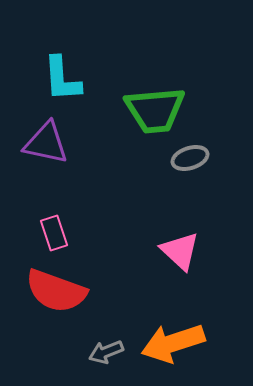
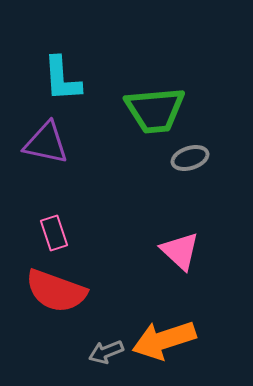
orange arrow: moved 9 px left, 3 px up
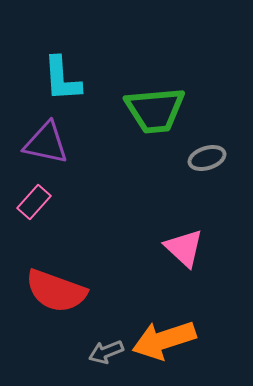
gray ellipse: moved 17 px right
pink rectangle: moved 20 px left, 31 px up; rotated 60 degrees clockwise
pink triangle: moved 4 px right, 3 px up
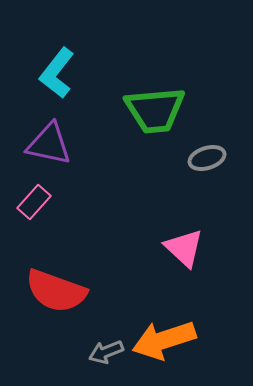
cyan L-shape: moved 5 px left, 6 px up; rotated 42 degrees clockwise
purple triangle: moved 3 px right, 1 px down
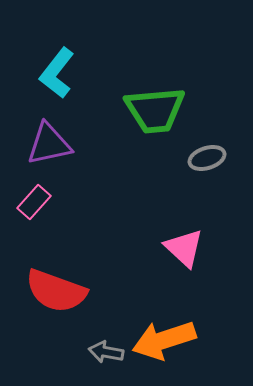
purple triangle: rotated 24 degrees counterclockwise
gray arrow: rotated 32 degrees clockwise
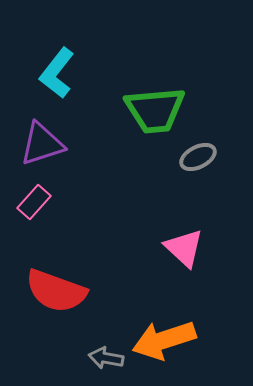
purple triangle: moved 7 px left; rotated 6 degrees counterclockwise
gray ellipse: moved 9 px left, 1 px up; rotated 9 degrees counterclockwise
gray arrow: moved 6 px down
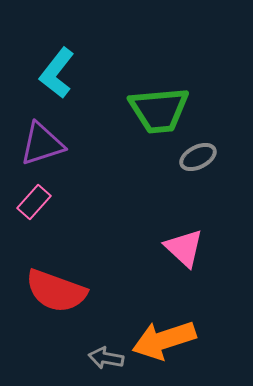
green trapezoid: moved 4 px right
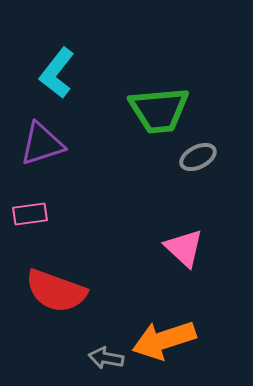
pink rectangle: moved 4 px left, 12 px down; rotated 40 degrees clockwise
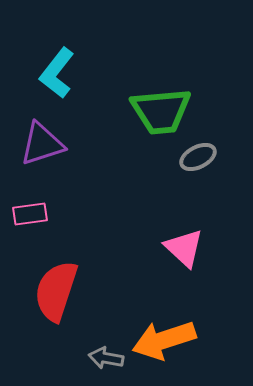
green trapezoid: moved 2 px right, 1 px down
red semicircle: rotated 88 degrees clockwise
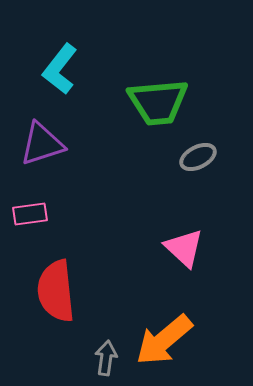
cyan L-shape: moved 3 px right, 4 px up
green trapezoid: moved 3 px left, 9 px up
red semicircle: rotated 24 degrees counterclockwise
orange arrow: rotated 22 degrees counterclockwise
gray arrow: rotated 88 degrees clockwise
